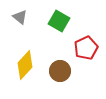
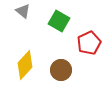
gray triangle: moved 3 px right, 6 px up
red pentagon: moved 3 px right, 5 px up
brown circle: moved 1 px right, 1 px up
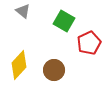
green square: moved 5 px right
yellow diamond: moved 6 px left
brown circle: moved 7 px left
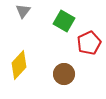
gray triangle: rotated 28 degrees clockwise
brown circle: moved 10 px right, 4 px down
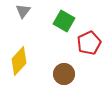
yellow diamond: moved 4 px up
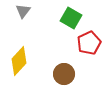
green square: moved 7 px right, 3 px up
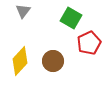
yellow diamond: moved 1 px right
brown circle: moved 11 px left, 13 px up
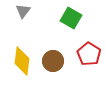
red pentagon: moved 11 px down; rotated 15 degrees counterclockwise
yellow diamond: moved 2 px right; rotated 36 degrees counterclockwise
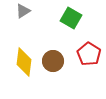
gray triangle: rotated 21 degrees clockwise
yellow diamond: moved 2 px right, 1 px down
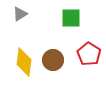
gray triangle: moved 3 px left, 3 px down
green square: rotated 30 degrees counterclockwise
brown circle: moved 1 px up
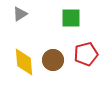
red pentagon: moved 3 px left; rotated 25 degrees clockwise
yellow diamond: rotated 12 degrees counterclockwise
